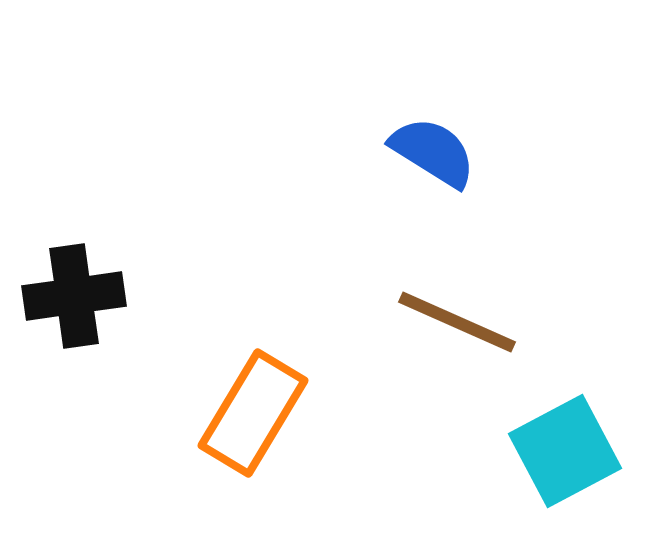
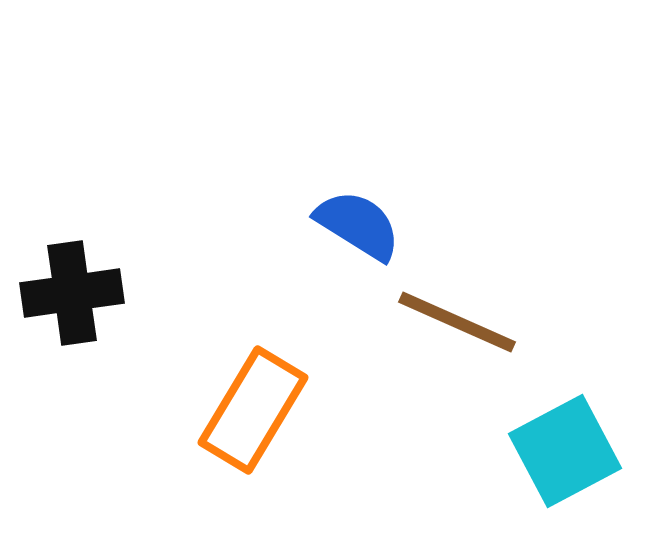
blue semicircle: moved 75 px left, 73 px down
black cross: moved 2 px left, 3 px up
orange rectangle: moved 3 px up
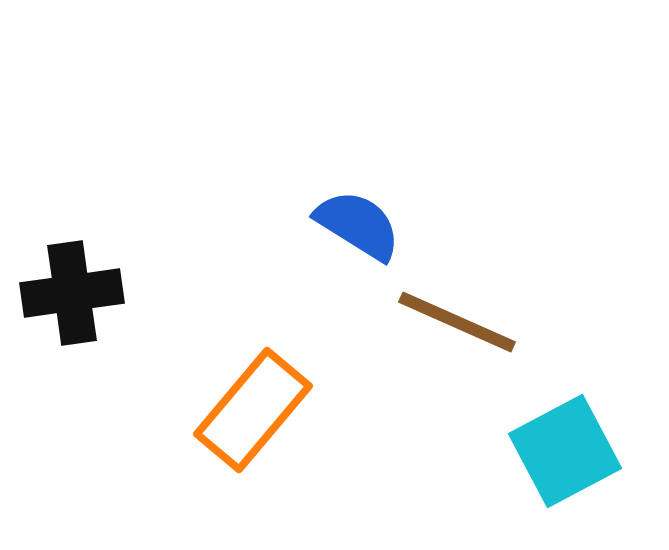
orange rectangle: rotated 9 degrees clockwise
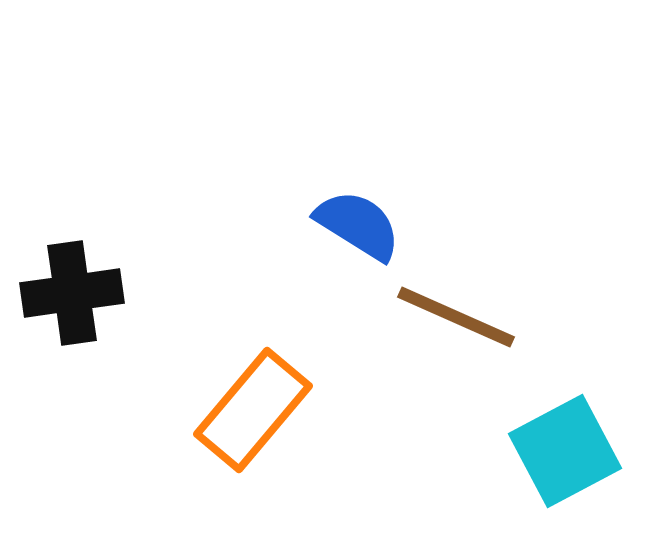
brown line: moved 1 px left, 5 px up
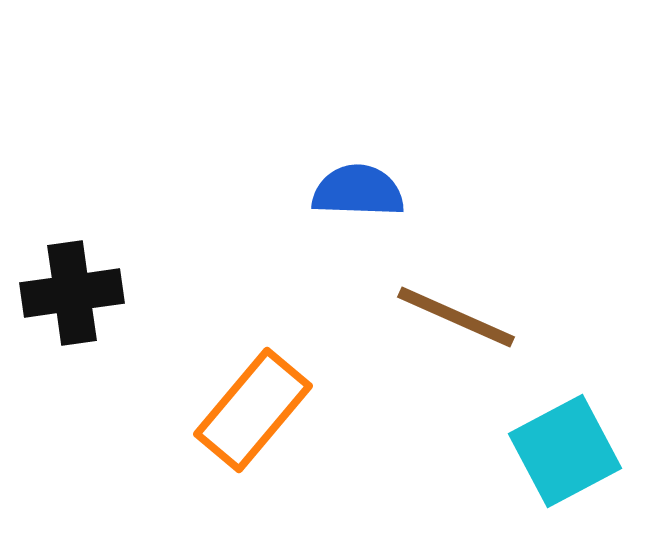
blue semicircle: moved 34 px up; rotated 30 degrees counterclockwise
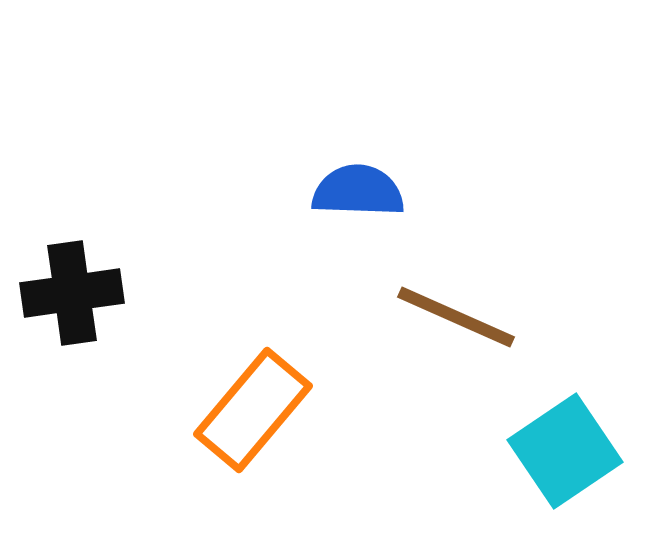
cyan square: rotated 6 degrees counterclockwise
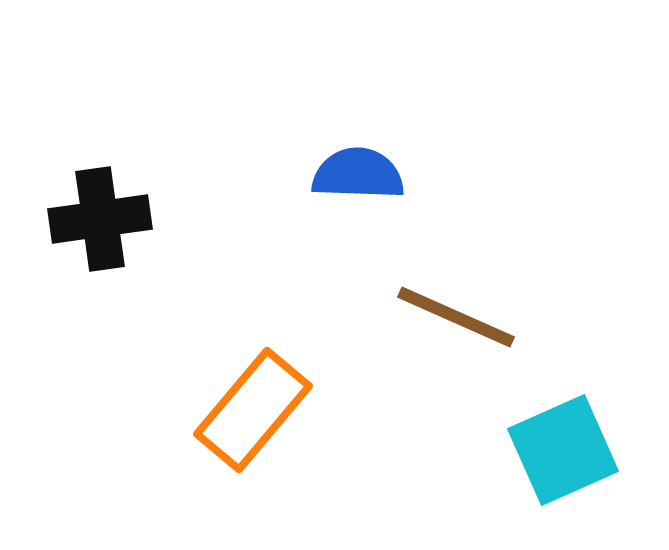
blue semicircle: moved 17 px up
black cross: moved 28 px right, 74 px up
cyan square: moved 2 px left, 1 px up; rotated 10 degrees clockwise
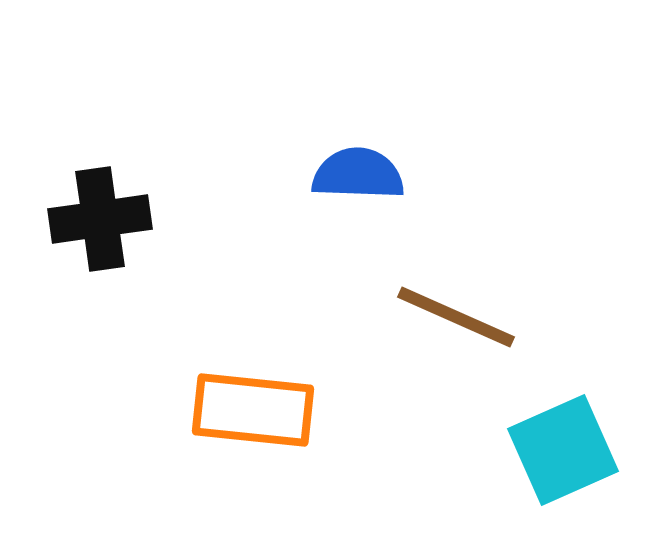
orange rectangle: rotated 56 degrees clockwise
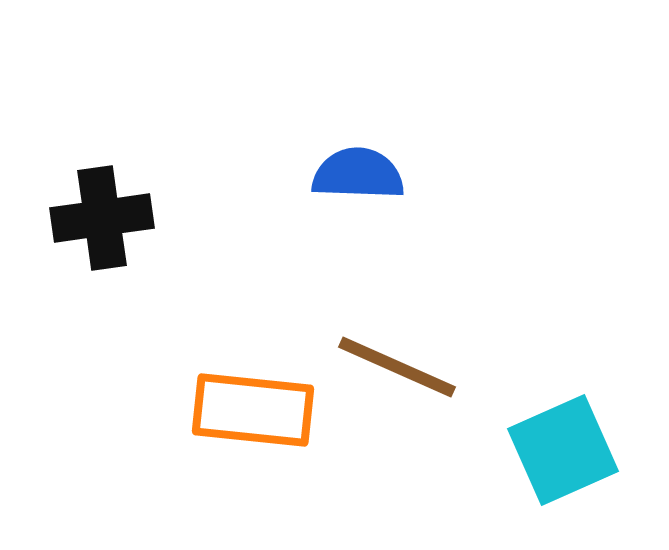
black cross: moved 2 px right, 1 px up
brown line: moved 59 px left, 50 px down
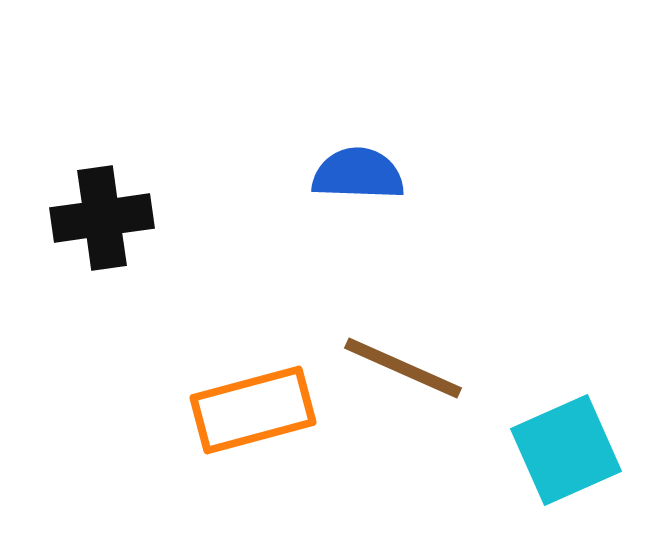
brown line: moved 6 px right, 1 px down
orange rectangle: rotated 21 degrees counterclockwise
cyan square: moved 3 px right
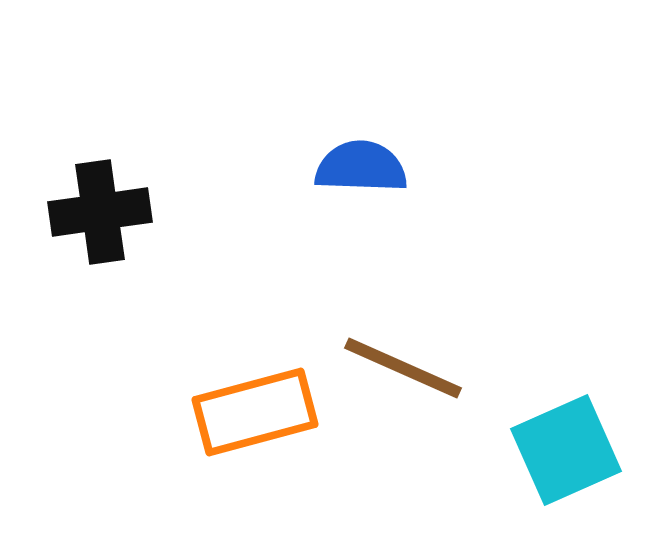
blue semicircle: moved 3 px right, 7 px up
black cross: moved 2 px left, 6 px up
orange rectangle: moved 2 px right, 2 px down
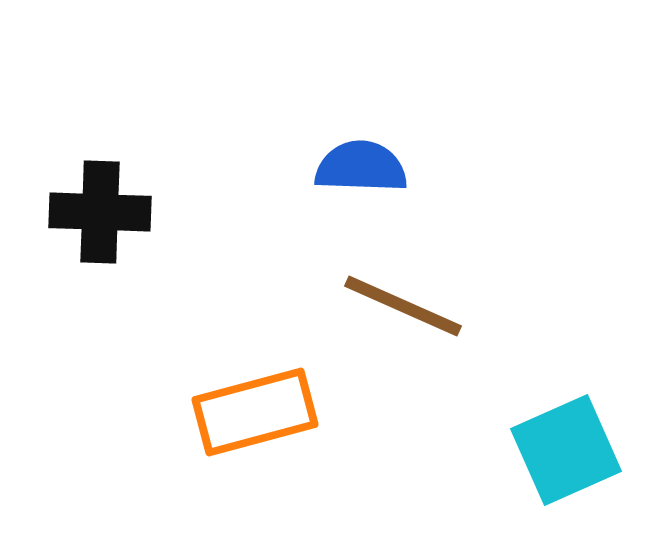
black cross: rotated 10 degrees clockwise
brown line: moved 62 px up
